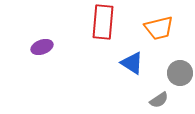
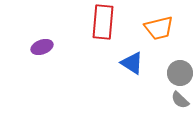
gray semicircle: moved 21 px right; rotated 78 degrees clockwise
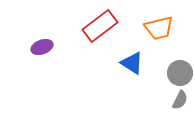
red rectangle: moved 3 px left, 4 px down; rotated 48 degrees clockwise
gray semicircle: rotated 108 degrees counterclockwise
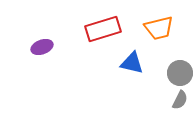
red rectangle: moved 3 px right, 3 px down; rotated 20 degrees clockwise
blue triangle: rotated 20 degrees counterclockwise
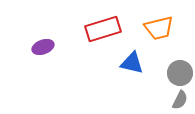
purple ellipse: moved 1 px right
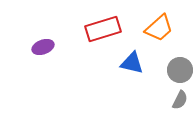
orange trapezoid: rotated 28 degrees counterclockwise
gray circle: moved 3 px up
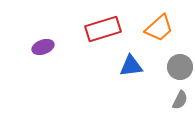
blue triangle: moved 1 px left, 3 px down; rotated 20 degrees counterclockwise
gray circle: moved 3 px up
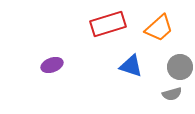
red rectangle: moved 5 px right, 5 px up
purple ellipse: moved 9 px right, 18 px down
blue triangle: rotated 25 degrees clockwise
gray semicircle: moved 8 px left, 6 px up; rotated 48 degrees clockwise
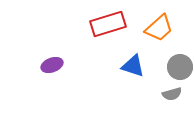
blue triangle: moved 2 px right
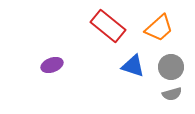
red rectangle: moved 2 px down; rotated 56 degrees clockwise
gray circle: moved 9 px left
